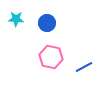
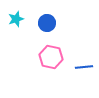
cyan star: rotated 21 degrees counterclockwise
blue line: rotated 24 degrees clockwise
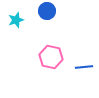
cyan star: moved 1 px down
blue circle: moved 12 px up
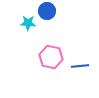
cyan star: moved 12 px right, 3 px down; rotated 21 degrees clockwise
blue line: moved 4 px left, 1 px up
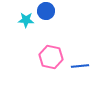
blue circle: moved 1 px left
cyan star: moved 2 px left, 3 px up
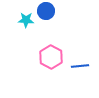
pink hexagon: rotated 15 degrees clockwise
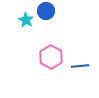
cyan star: rotated 28 degrees clockwise
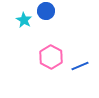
cyan star: moved 2 px left
blue line: rotated 18 degrees counterclockwise
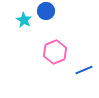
pink hexagon: moved 4 px right, 5 px up; rotated 10 degrees clockwise
blue line: moved 4 px right, 4 px down
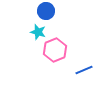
cyan star: moved 14 px right, 12 px down; rotated 14 degrees counterclockwise
pink hexagon: moved 2 px up
